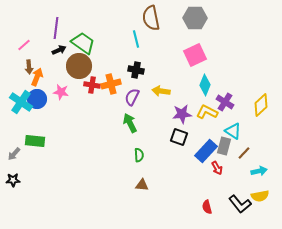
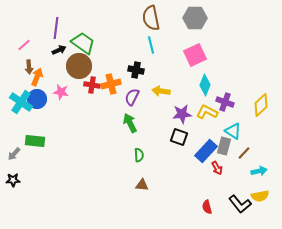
cyan line: moved 15 px right, 6 px down
purple cross: rotated 12 degrees counterclockwise
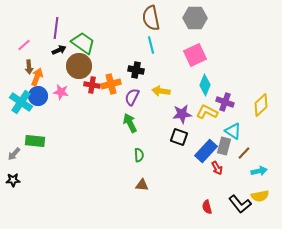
blue circle: moved 1 px right, 3 px up
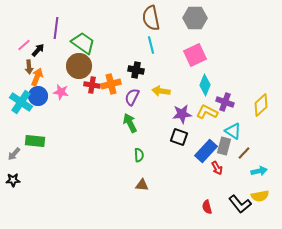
black arrow: moved 21 px left; rotated 24 degrees counterclockwise
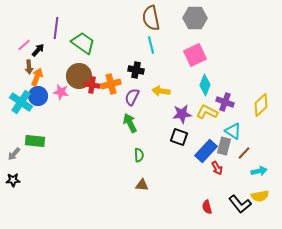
brown circle: moved 10 px down
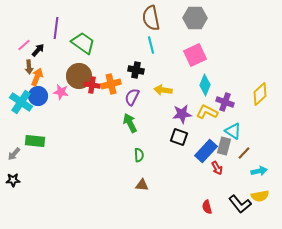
yellow arrow: moved 2 px right, 1 px up
yellow diamond: moved 1 px left, 11 px up
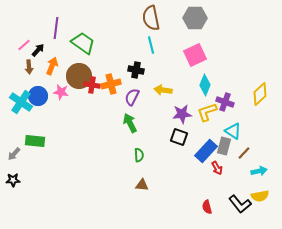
orange arrow: moved 15 px right, 11 px up
yellow L-shape: rotated 45 degrees counterclockwise
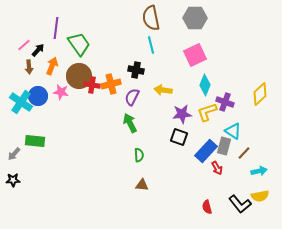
green trapezoid: moved 4 px left, 1 px down; rotated 20 degrees clockwise
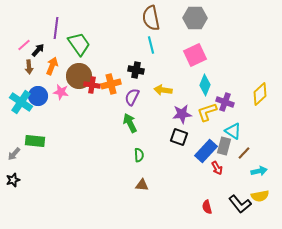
black star: rotated 16 degrees counterclockwise
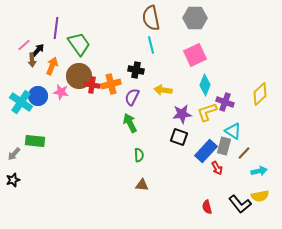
brown arrow: moved 3 px right, 7 px up
